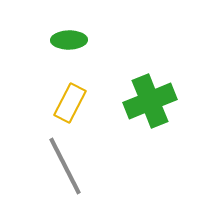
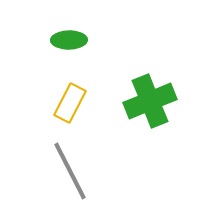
gray line: moved 5 px right, 5 px down
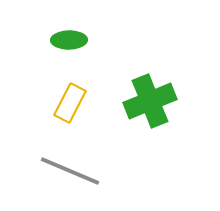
gray line: rotated 40 degrees counterclockwise
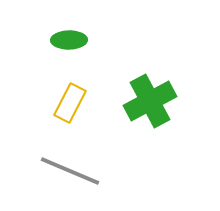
green cross: rotated 6 degrees counterclockwise
